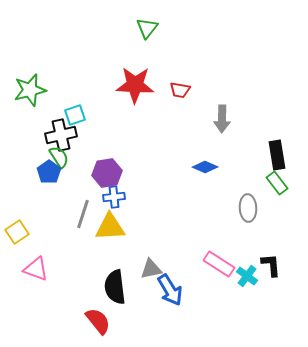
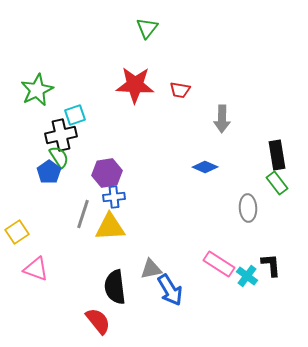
green star: moved 7 px right; rotated 12 degrees counterclockwise
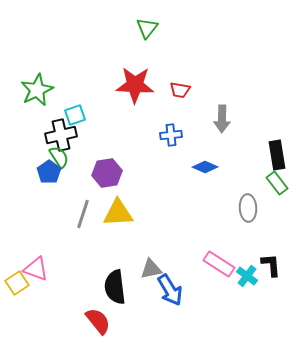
blue cross: moved 57 px right, 62 px up
yellow triangle: moved 8 px right, 14 px up
yellow square: moved 51 px down
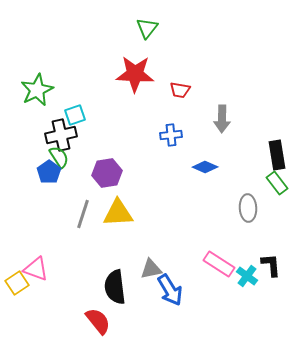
red star: moved 11 px up
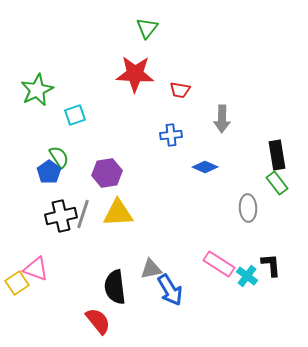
black cross: moved 81 px down
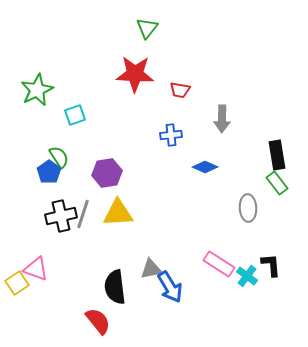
blue arrow: moved 3 px up
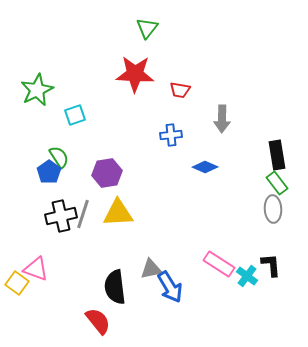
gray ellipse: moved 25 px right, 1 px down
yellow square: rotated 20 degrees counterclockwise
